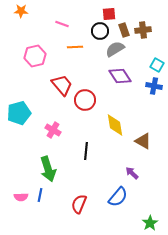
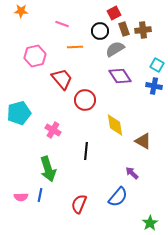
red square: moved 5 px right, 1 px up; rotated 24 degrees counterclockwise
brown rectangle: moved 1 px up
red trapezoid: moved 6 px up
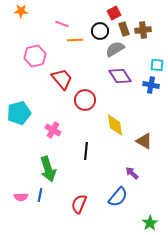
orange line: moved 7 px up
cyan square: rotated 24 degrees counterclockwise
blue cross: moved 3 px left, 1 px up
brown triangle: moved 1 px right
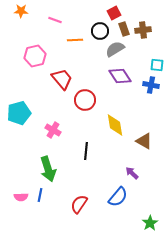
pink line: moved 7 px left, 4 px up
red semicircle: rotated 12 degrees clockwise
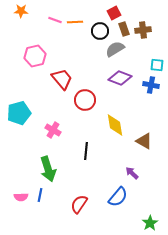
orange line: moved 18 px up
purple diamond: moved 2 px down; rotated 35 degrees counterclockwise
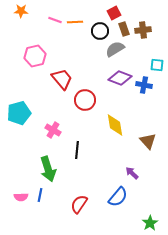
blue cross: moved 7 px left
brown triangle: moved 4 px right; rotated 18 degrees clockwise
black line: moved 9 px left, 1 px up
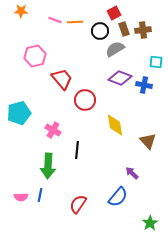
cyan square: moved 1 px left, 3 px up
green arrow: moved 3 px up; rotated 20 degrees clockwise
red semicircle: moved 1 px left
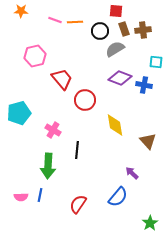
red square: moved 2 px right, 2 px up; rotated 32 degrees clockwise
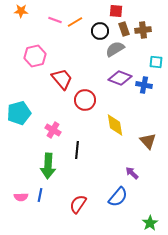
orange line: rotated 28 degrees counterclockwise
